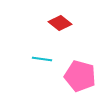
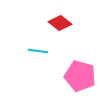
cyan line: moved 4 px left, 8 px up
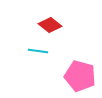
red diamond: moved 10 px left, 2 px down
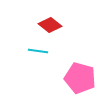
pink pentagon: moved 2 px down
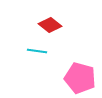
cyan line: moved 1 px left
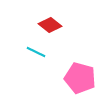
cyan line: moved 1 px left, 1 px down; rotated 18 degrees clockwise
